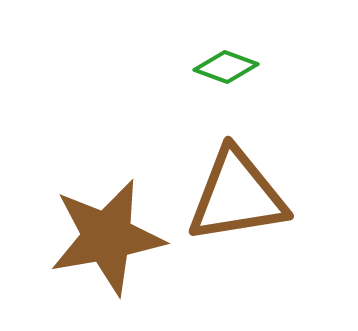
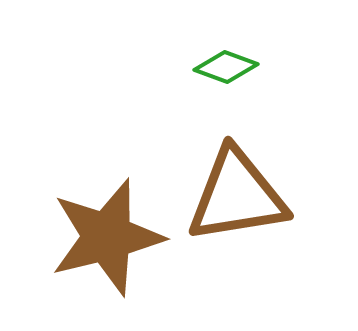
brown star: rotated 4 degrees counterclockwise
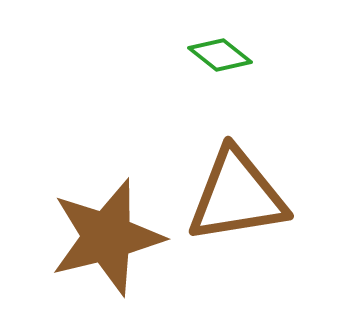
green diamond: moved 6 px left, 12 px up; rotated 18 degrees clockwise
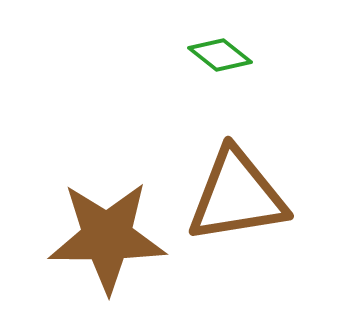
brown star: rotated 14 degrees clockwise
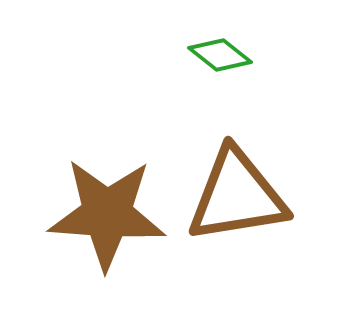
brown star: moved 23 px up; rotated 4 degrees clockwise
